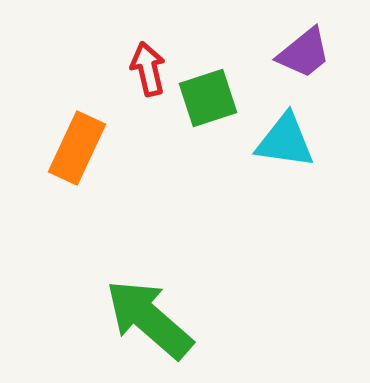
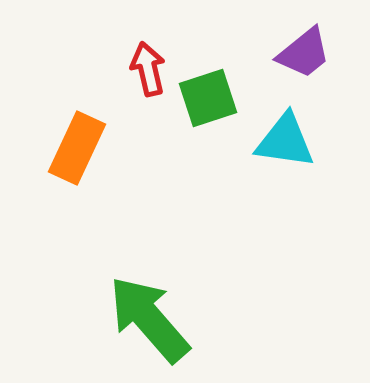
green arrow: rotated 8 degrees clockwise
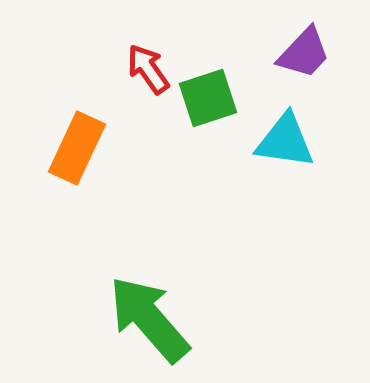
purple trapezoid: rotated 8 degrees counterclockwise
red arrow: rotated 22 degrees counterclockwise
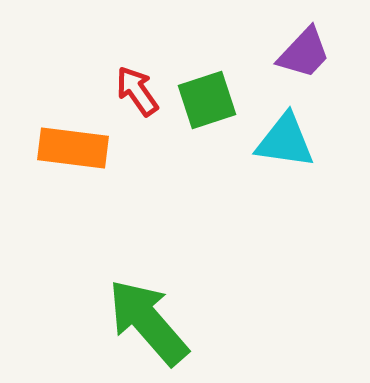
red arrow: moved 11 px left, 22 px down
green square: moved 1 px left, 2 px down
orange rectangle: moved 4 px left; rotated 72 degrees clockwise
green arrow: moved 1 px left, 3 px down
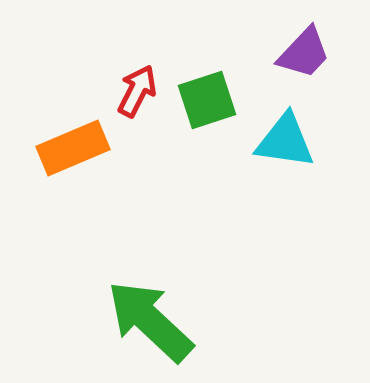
red arrow: rotated 62 degrees clockwise
orange rectangle: rotated 30 degrees counterclockwise
green arrow: moved 2 px right, 1 px up; rotated 6 degrees counterclockwise
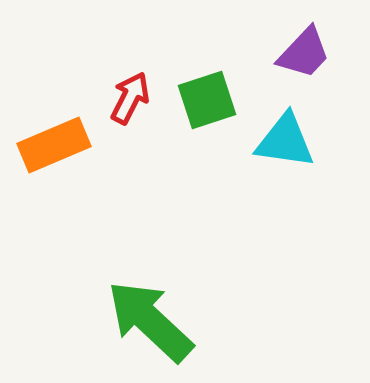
red arrow: moved 7 px left, 7 px down
orange rectangle: moved 19 px left, 3 px up
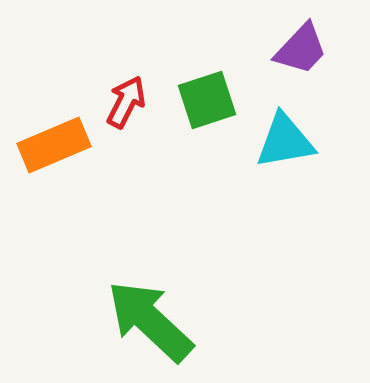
purple trapezoid: moved 3 px left, 4 px up
red arrow: moved 4 px left, 4 px down
cyan triangle: rotated 18 degrees counterclockwise
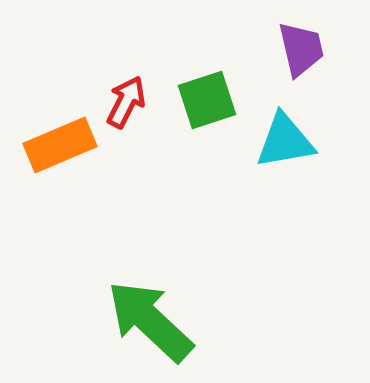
purple trapezoid: rotated 56 degrees counterclockwise
orange rectangle: moved 6 px right
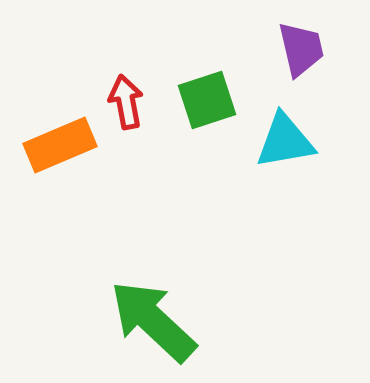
red arrow: rotated 38 degrees counterclockwise
green arrow: moved 3 px right
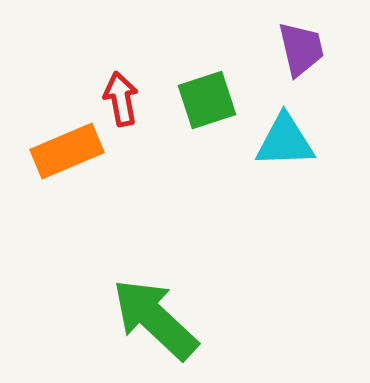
red arrow: moved 5 px left, 3 px up
cyan triangle: rotated 8 degrees clockwise
orange rectangle: moved 7 px right, 6 px down
green arrow: moved 2 px right, 2 px up
